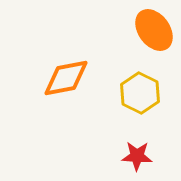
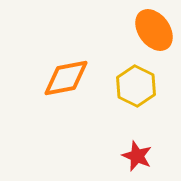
yellow hexagon: moved 4 px left, 7 px up
red star: rotated 20 degrees clockwise
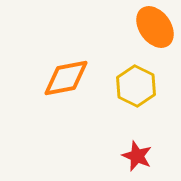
orange ellipse: moved 1 px right, 3 px up
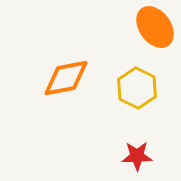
yellow hexagon: moved 1 px right, 2 px down
red star: rotated 24 degrees counterclockwise
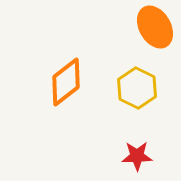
orange ellipse: rotated 6 degrees clockwise
orange diamond: moved 4 px down; rotated 27 degrees counterclockwise
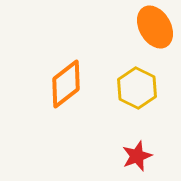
orange diamond: moved 2 px down
red star: rotated 20 degrees counterclockwise
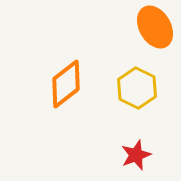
red star: moved 1 px left, 1 px up
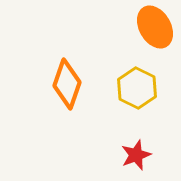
orange diamond: moved 1 px right; rotated 33 degrees counterclockwise
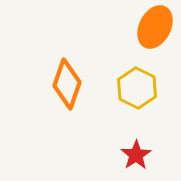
orange ellipse: rotated 57 degrees clockwise
red star: rotated 12 degrees counterclockwise
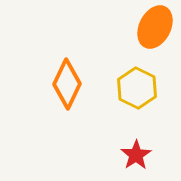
orange diamond: rotated 6 degrees clockwise
